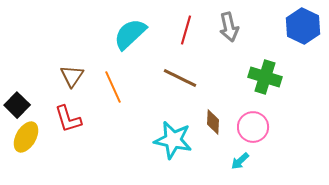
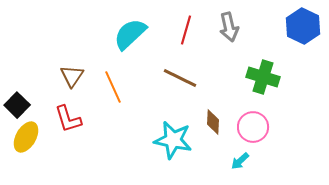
green cross: moved 2 px left
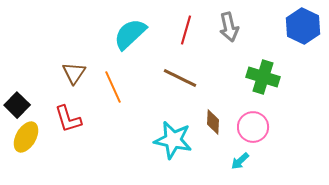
brown triangle: moved 2 px right, 3 px up
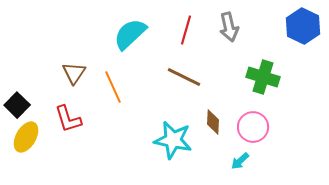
brown line: moved 4 px right, 1 px up
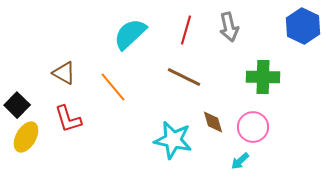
brown triangle: moved 10 px left; rotated 35 degrees counterclockwise
green cross: rotated 16 degrees counterclockwise
orange line: rotated 16 degrees counterclockwise
brown diamond: rotated 20 degrees counterclockwise
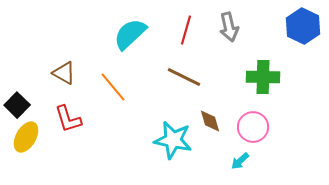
brown diamond: moved 3 px left, 1 px up
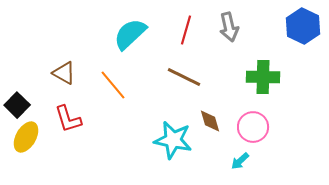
orange line: moved 2 px up
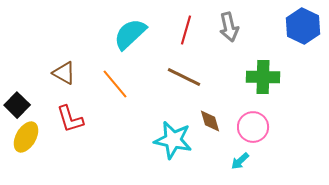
orange line: moved 2 px right, 1 px up
red L-shape: moved 2 px right
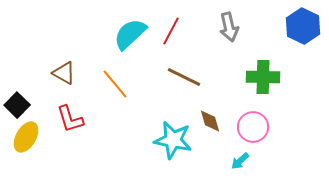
red line: moved 15 px left, 1 px down; rotated 12 degrees clockwise
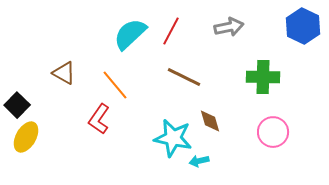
gray arrow: rotated 88 degrees counterclockwise
orange line: moved 1 px down
red L-shape: moved 29 px right; rotated 52 degrees clockwise
pink circle: moved 20 px right, 5 px down
cyan star: moved 2 px up
cyan arrow: moved 41 px left; rotated 30 degrees clockwise
